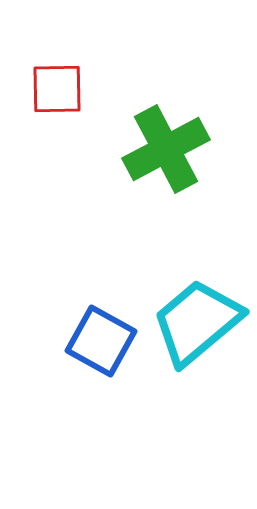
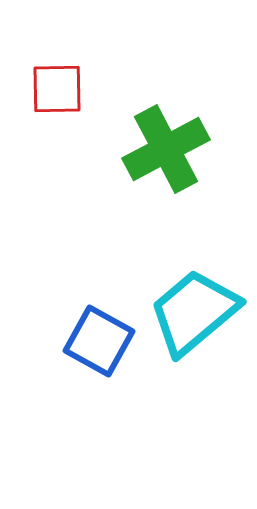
cyan trapezoid: moved 3 px left, 10 px up
blue square: moved 2 px left
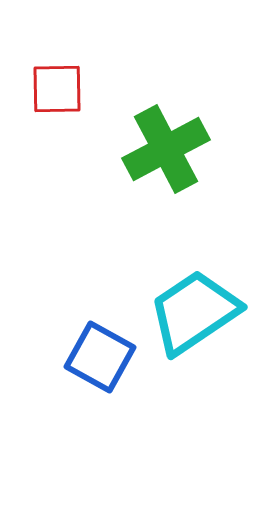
cyan trapezoid: rotated 6 degrees clockwise
blue square: moved 1 px right, 16 px down
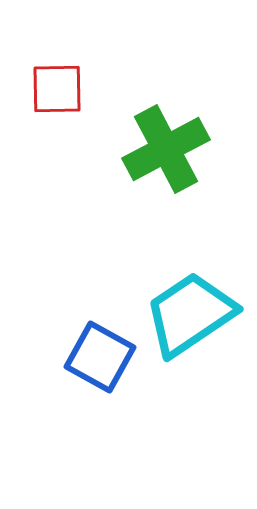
cyan trapezoid: moved 4 px left, 2 px down
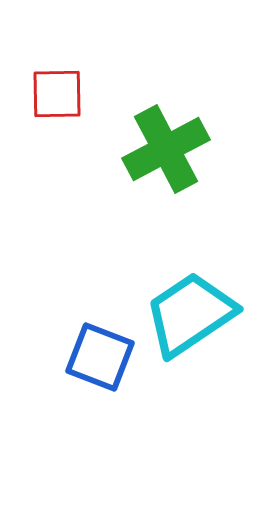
red square: moved 5 px down
blue square: rotated 8 degrees counterclockwise
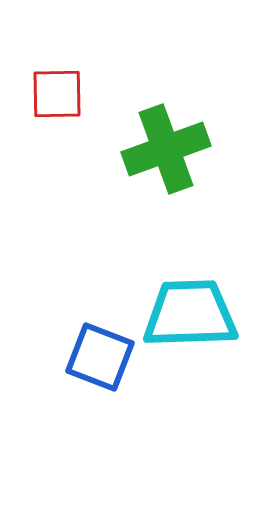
green cross: rotated 8 degrees clockwise
cyan trapezoid: rotated 32 degrees clockwise
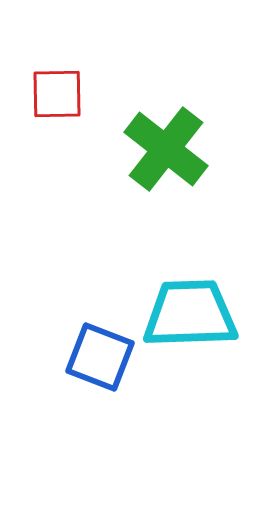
green cross: rotated 32 degrees counterclockwise
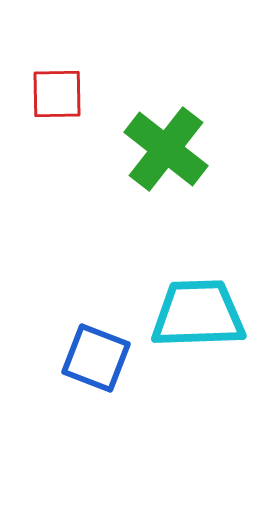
cyan trapezoid: moved 8 px right
blue square: moved 4 px left, 1 px down
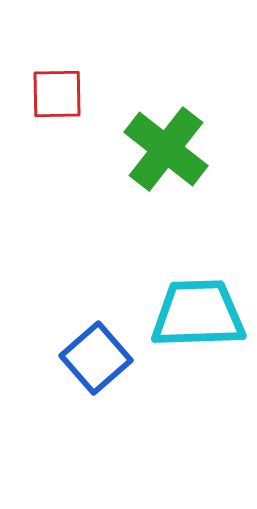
blue square: rotated 28 degrees clockwise
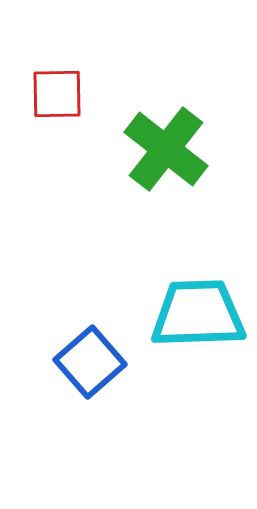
blue square: moved 6 px left, 4 px down
